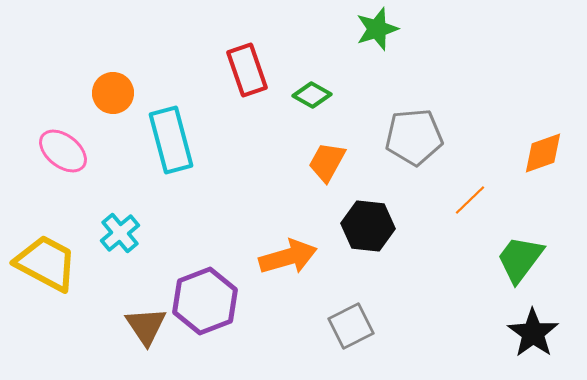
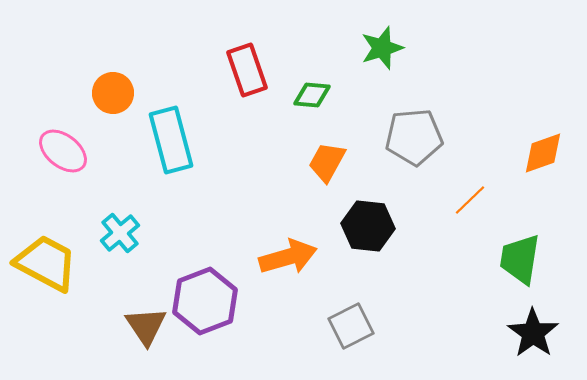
green star: moved 5 px right, 19 px down
green diamond: rotated 24 degrees counterclockwise
green trapezoid: rotated 28 degrees counterclockwise
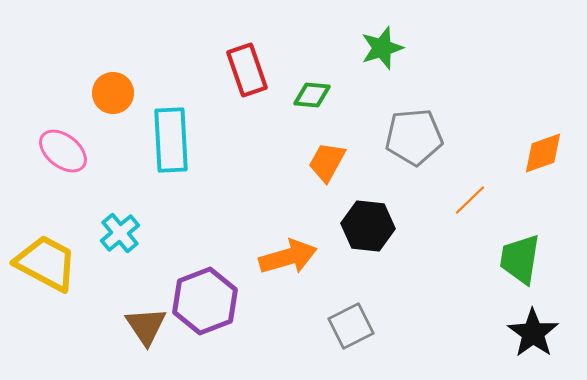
cyan rectangle: rotated 12 degrees clockwise
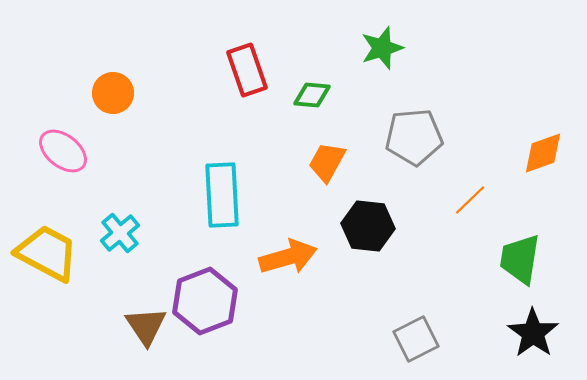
cyan rectangle: moved 51 px right, 55 px down
yellow trapezoid: moved 1 px right, 10 px up
gray square: moved 65 px right, 13 px down
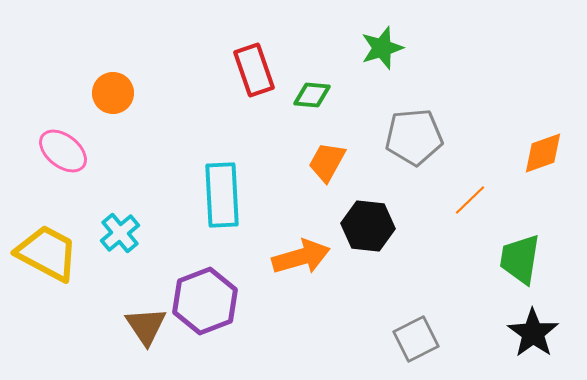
red rectangle: moved 7 px right
orange arrow: moved 13 px right
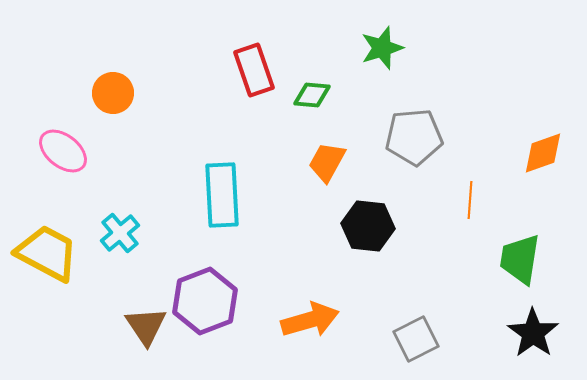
orange line: rotated 42 degrees counterclockwise
orange arrow: moved 9 px right, 63 px down
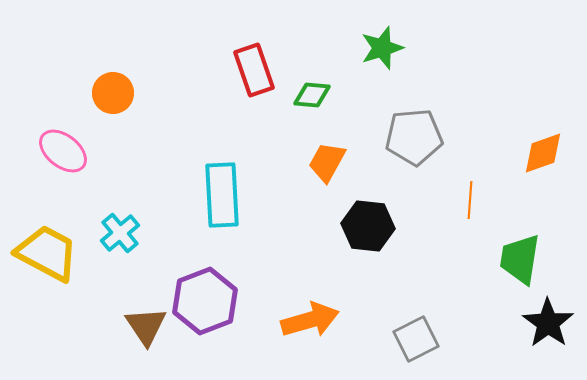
black star: moved 15 px right, 10 px up
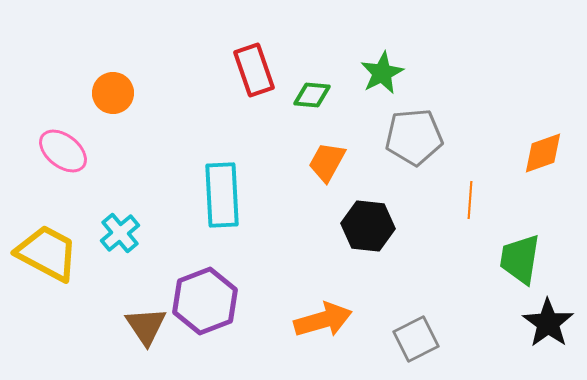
green star: moved 25 px down; rotated 9 degrees counterclockwise
orange arrow: moved 13 px right
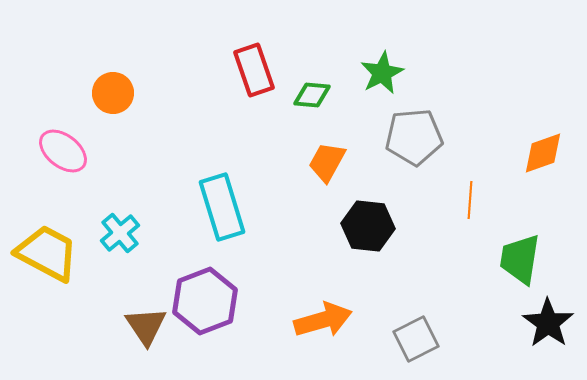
cyan rectangle: moved 12 px down; rotated 14 degrees counterclockwise
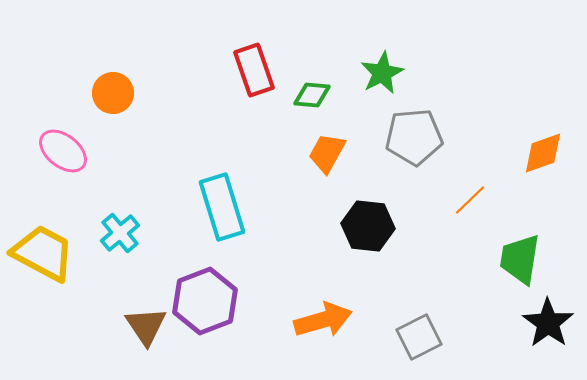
orange trapezoid: moved 9 px up
orange line: rotated 42 degrees clockwise
yellow trapezoid: moved 4 px left
gray square: moved 3 px right, 2 px up
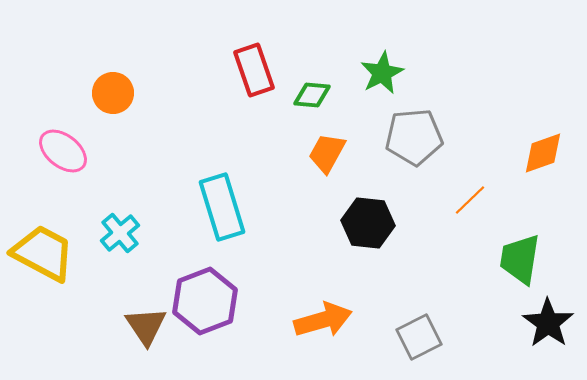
black hexagon: moved 3 px up
